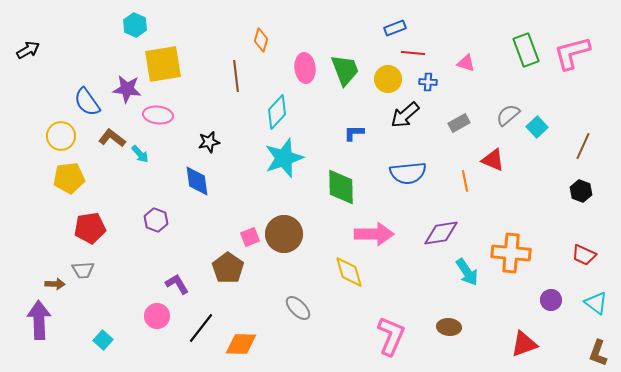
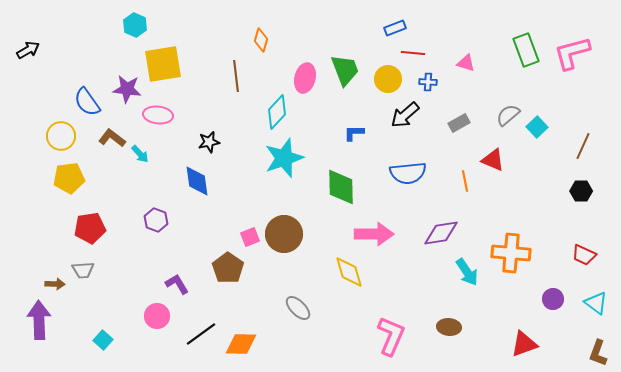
pink ellipse at (305, 68): moved 10 px down; rotated 20 degrees clockwise
black hexagon at (581, 191): rotated 20 degrees counterclockwise
purple circle at (551, 300): moved 2 px right, 1 px up
black line at (201, 328): moved 6 px down; rotated 16 degrees clockwise
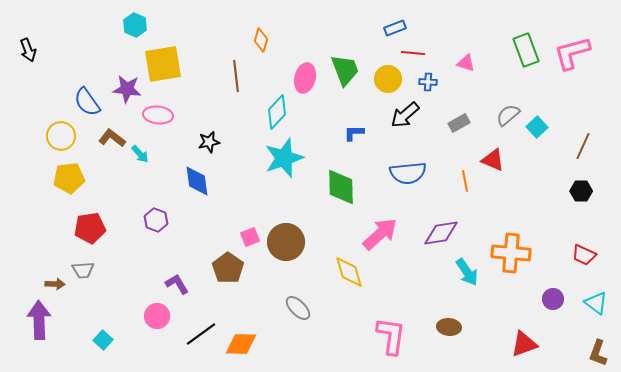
black arrow at (28, 50): rotated 100 degrees clockwise
brown circle at (284, 234): moved 2 px right, 8 px down
pink arrow at (374, 234): moved 6 px right; rotated 42 degrees counterclockwise
pink L-shape at (391, 336): rotated 15 degrees counterclockwise
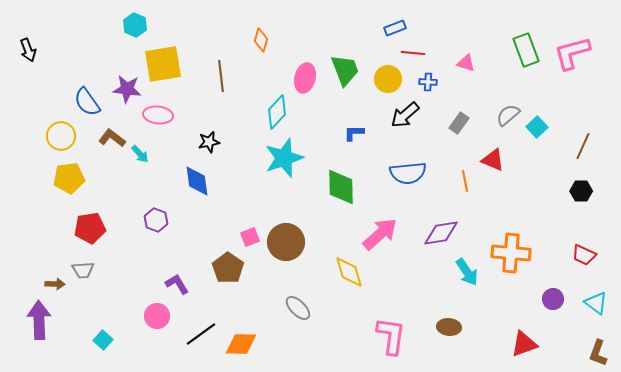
brown line at (236, 76): moved 15 px left
gray rectangle at (459, 123): rotated 25 degrees counterclockwise
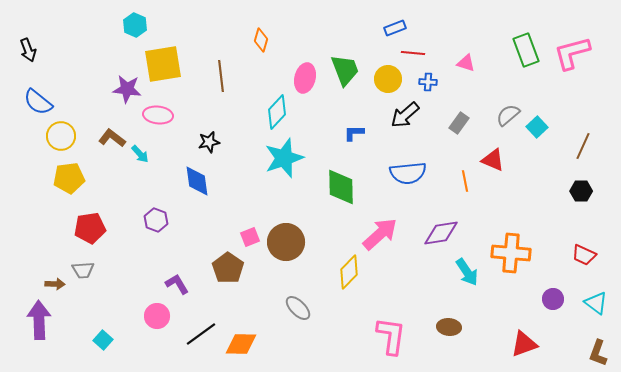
blue semicircle at (87, 102): moved 49 px left; rotated 16 degrees counterclockwise
yellow diamond at (349, 272): rotated 60 degrees clockwise
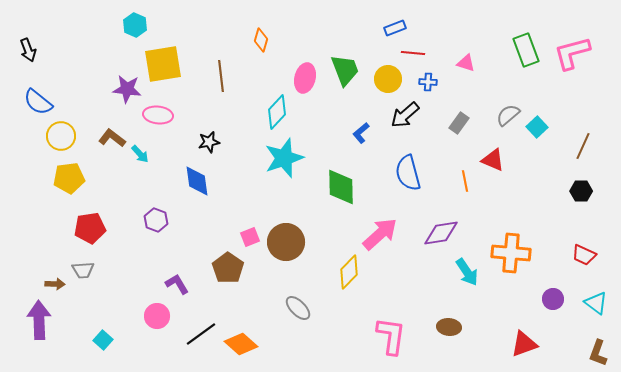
blue L-shape at (354, 133): moved 7 px right; rotated 40 degrees counterclockwise
blue semicircle at (408, 173): rotated 81 degrees clockwise
orange diamond at (241, 344): rotated 40 degrees clockwise
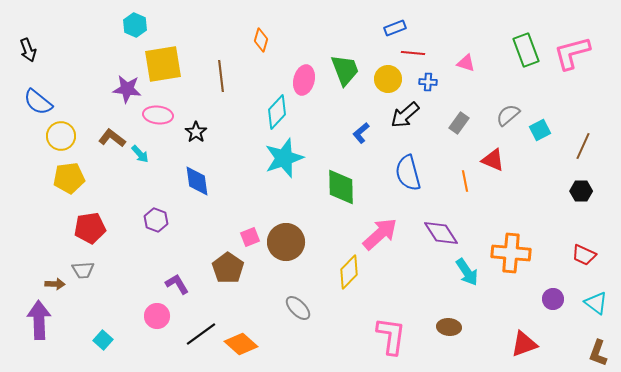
pink ellipse at (305, 78): moved 1 px left, 2 px down
cyan square at (537, 127): moved 3 px right, 3 px down; rotated 15 degrees clockwise
black star at (209, 142): moved 13 px left, 10 px up; rotated 25 degrees counterclockwise
purple diamond at (441, 233): rotated 66 degrees clockwise
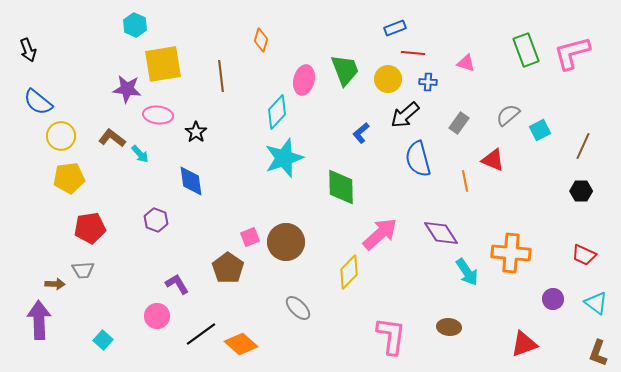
blue semicircle at (408, 173): moved 10 px right, 14 px up
blue diamond at (197, 181): moved 6 px left
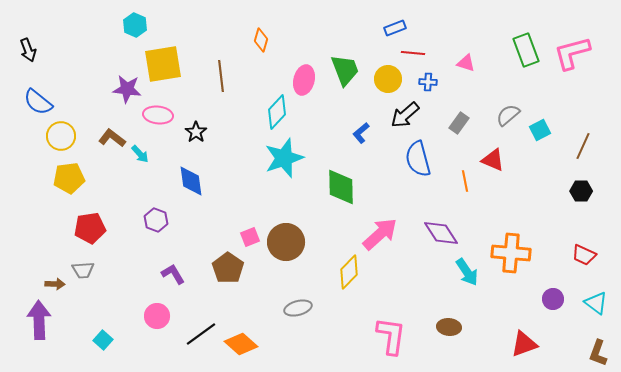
purple L-shape at (177, 284): moved 4 px left, 10 px up
gray ellipse at (298, 308): rotated 60 degrees counterclockwise
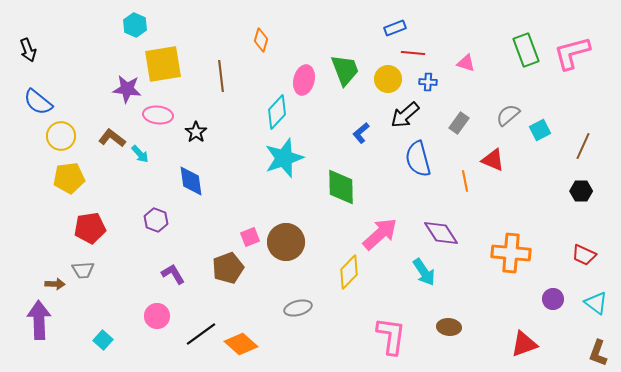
brown pentagon at (228, 268): rotated 16 degrees clockwise
cyan arrow at (467, 272): moved 43 px left
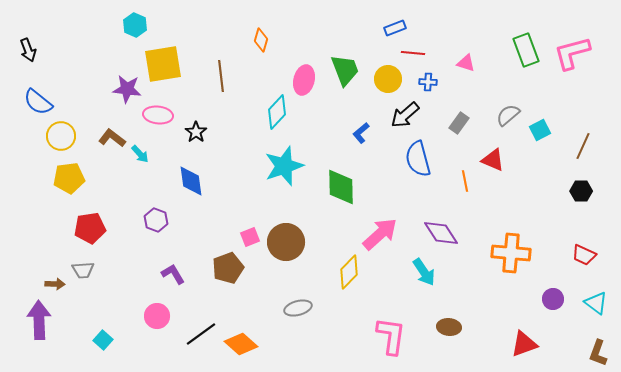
cyan star at (284, 158): moved 8 px down
